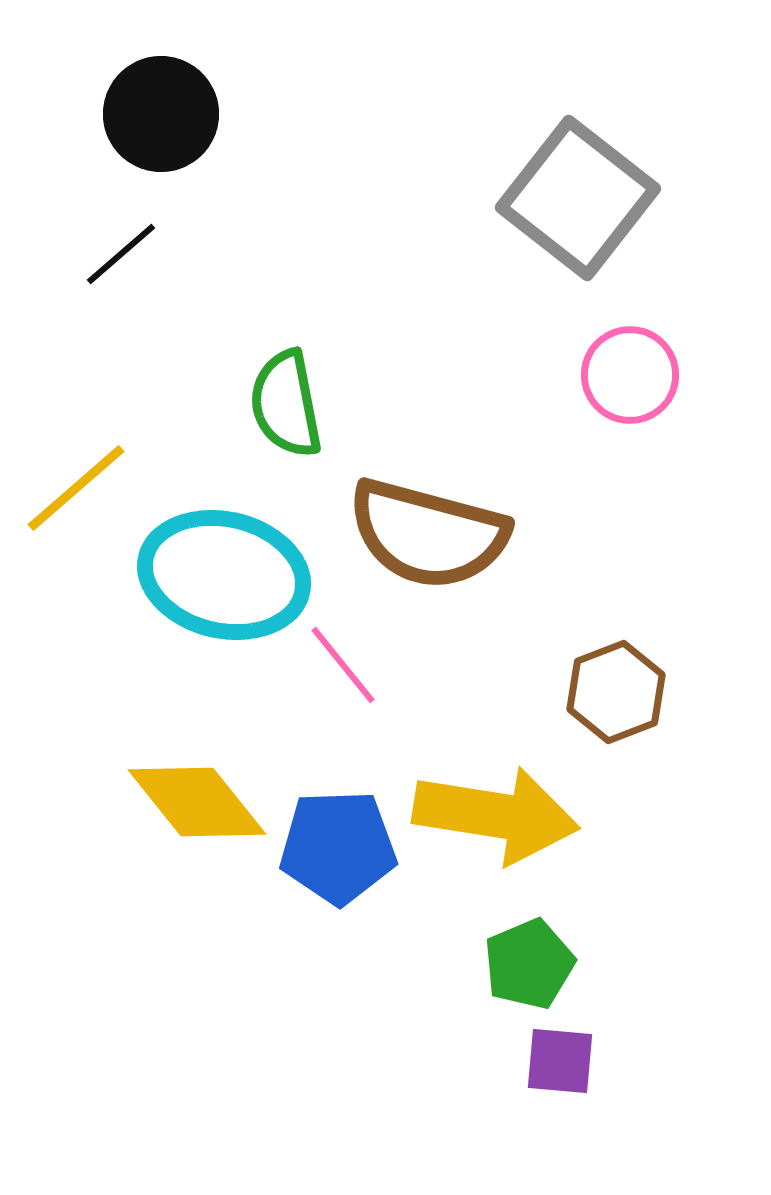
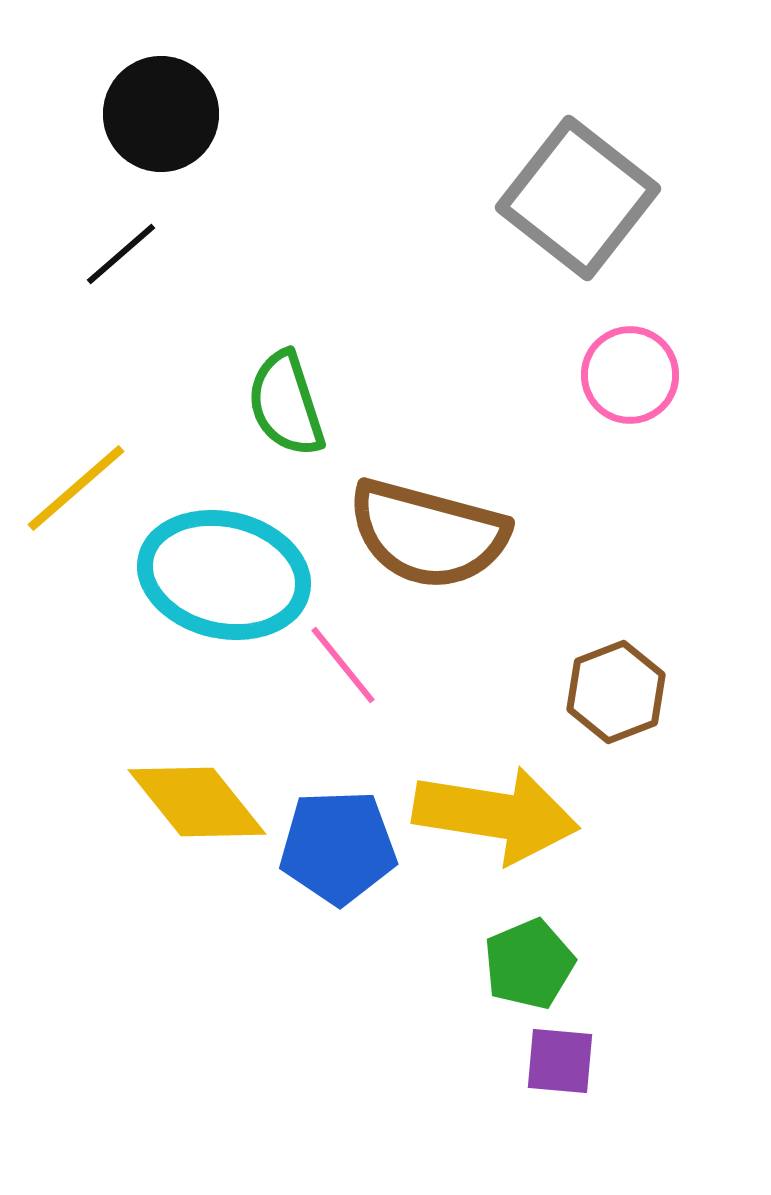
green semicircle: rotated 7 degrees counterclockwise
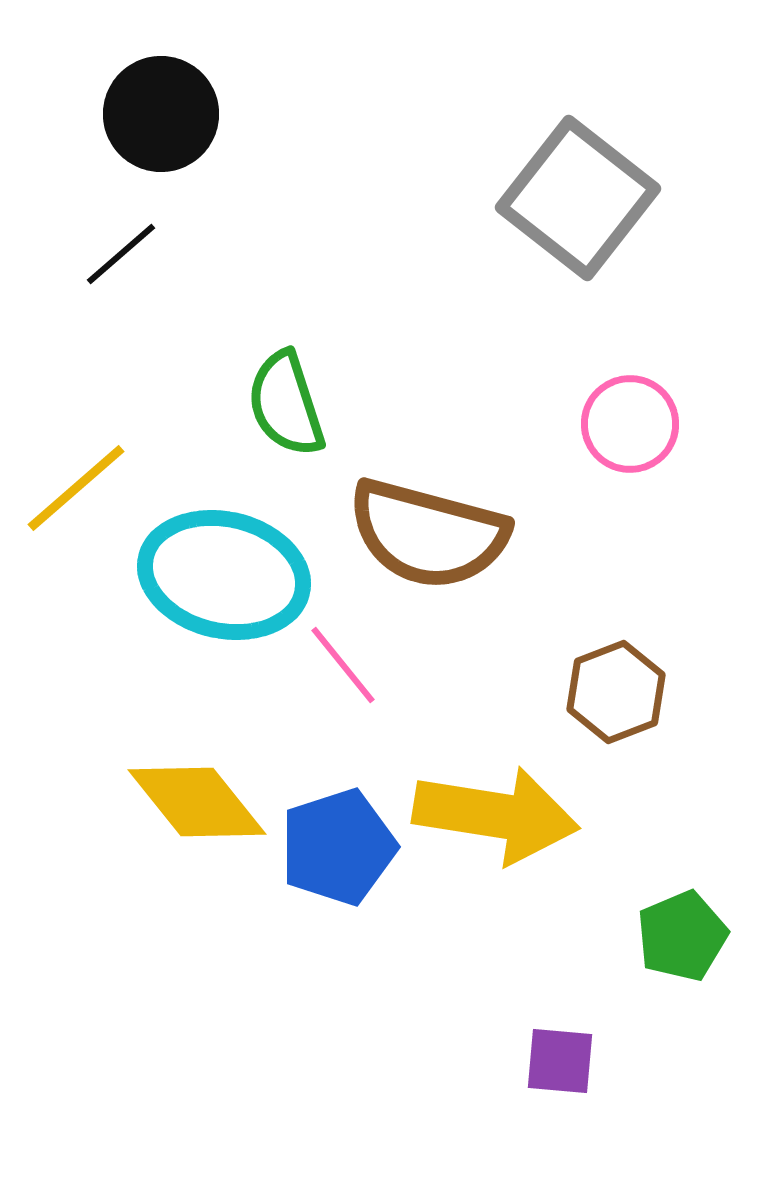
pink circle: moved 49 px down
blue pentagon: rotated 16 degrees counterclockwise
green pentagon: moved 153 px right, 28 px up
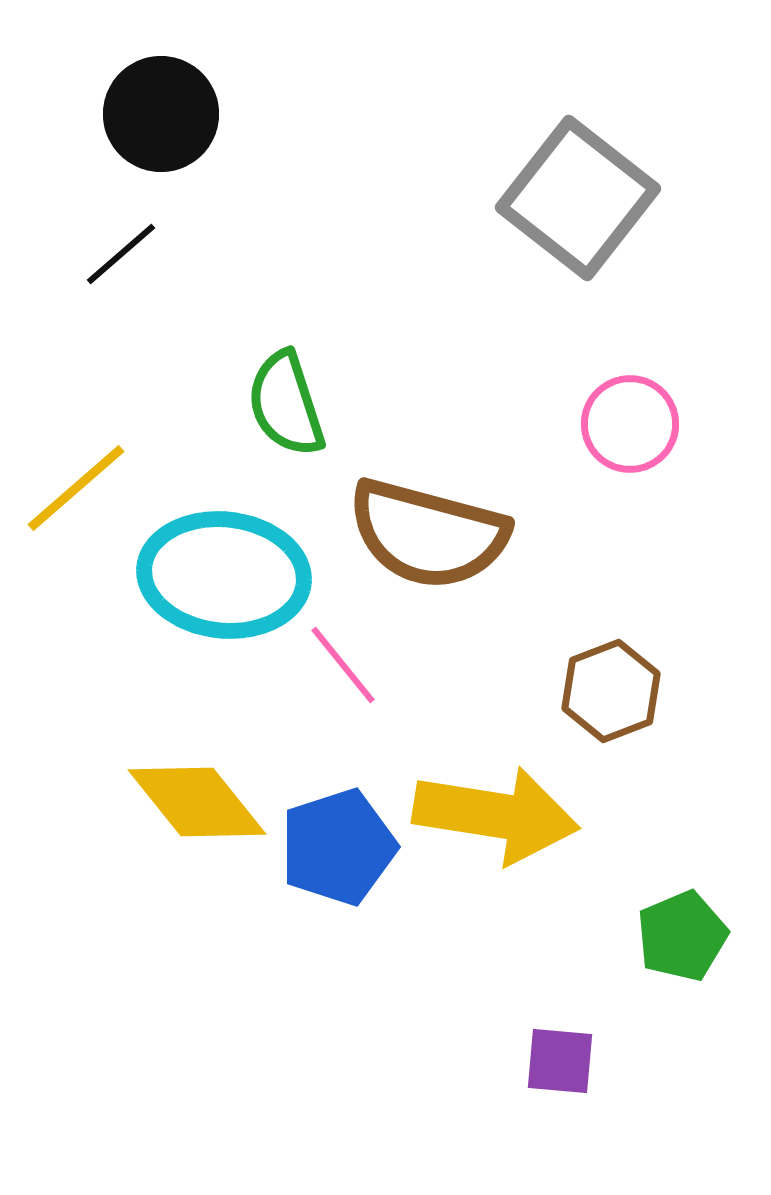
cyan ellipse: rotated 7 degrees counterclockwise
brown hexagon: moved 5 px left, 1 px up
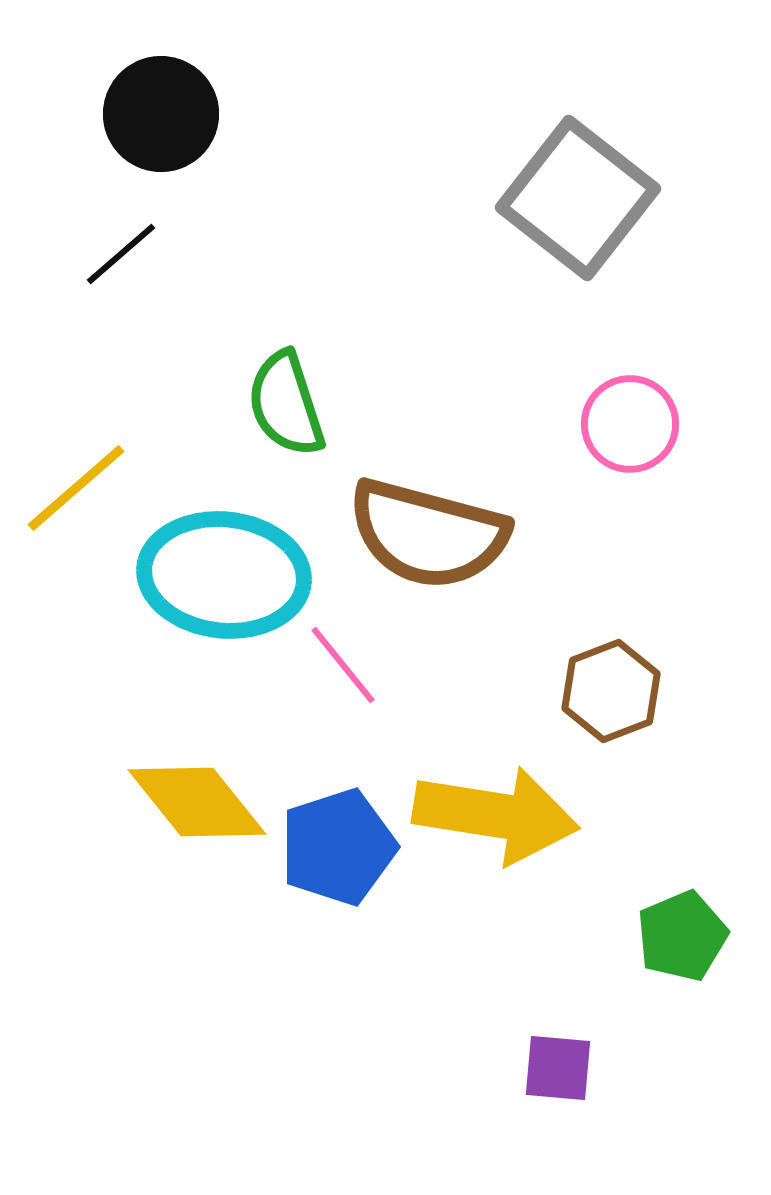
purple square: moved 2 px left, 7 px down
